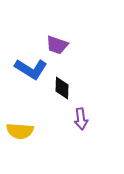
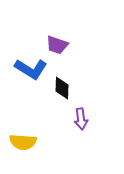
yellow semicircle: moved 3 px right, 11 px down
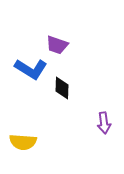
purple arrow: moved 23 px right, 4 px down
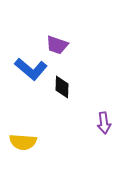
blue L-shape: rotated 8 degrees clockwise
black diamond: moved 1 px up
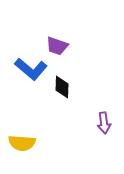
purple trapezoid: moved 1 px down
yellow semicircle: moved 1 px left, 1 px down
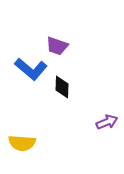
purple arrow: moved 3 px right, 1 px up; rotated 105 degrees counterclockwise
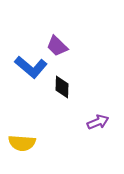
purple trapezoid: rotated 25 degrees clockwise
blue L-shape: moved 2 px up
purple arrow: moved 9 px left
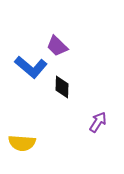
purple arrow: rotated 35 degrees counterclockwise
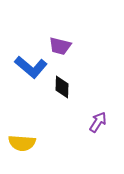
purple trapezoid: moved 3 px right; rotated 30 degrees counterclockwise
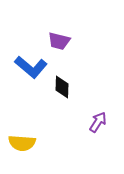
purple trapezoid: moved 1 px left, 5 px up
